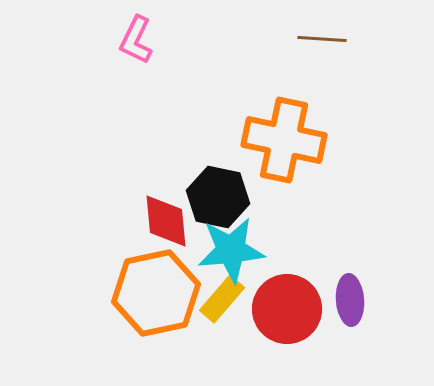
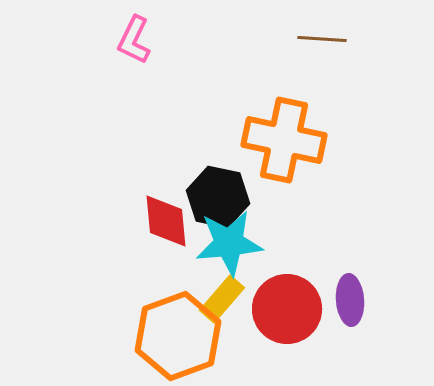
pink L-shape: moved 2 px left
cyan star: moved 2 px left, 7 px up
orange hexagon: moved 22 px right, 43 px down; rotated 8 degrees counterclockwise
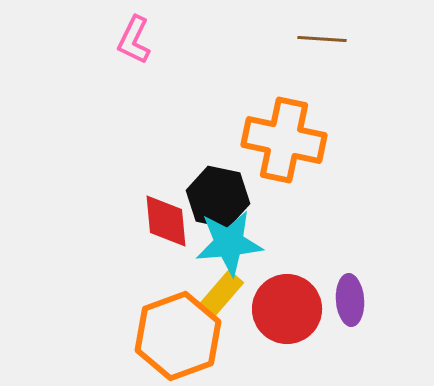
yellow rectangle: moved 1 px left, 5 px up
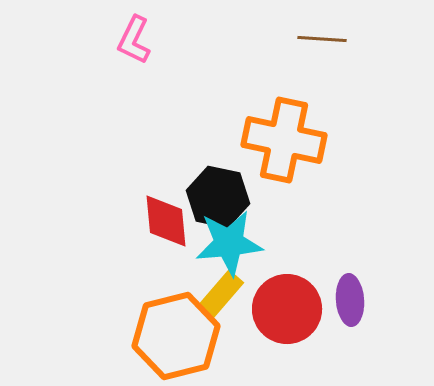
orange hexagon: moved 2 px left; rotated 6 degrees clockwise
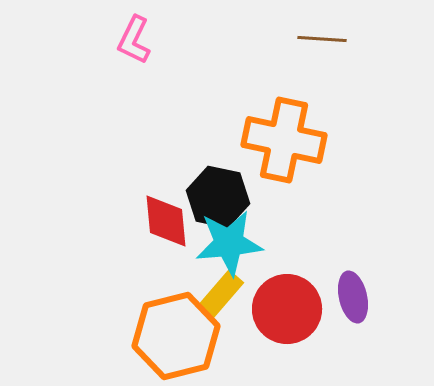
purple ellipse: moved 3 px right, 3 px up; rotated 9 degrees counterclockwise
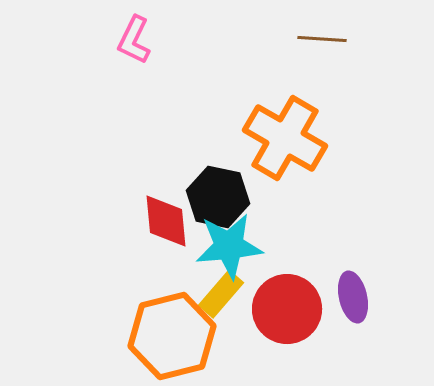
orange cross: moved 1 px right, 2 px up; rotated 18 degrees clockwise
cyan star: moved 3 px down
orange hexagon: moved 4 px left
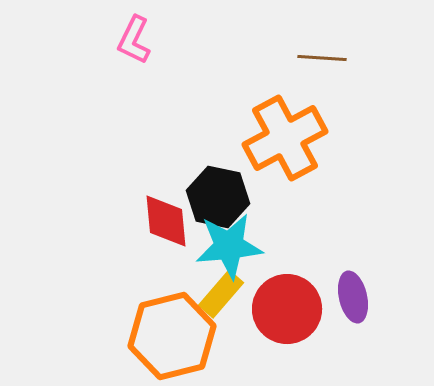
brown line: moved 19 px down
orange cross: rotated 32 degrees clockwise
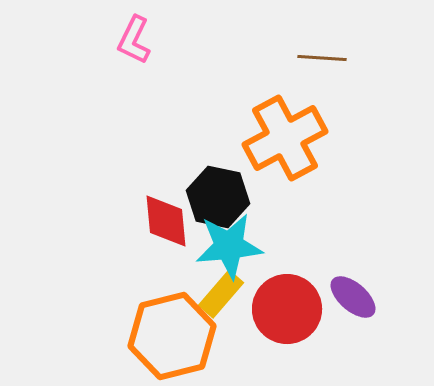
purple ellipse: rotated 36 degrees counterclockwise
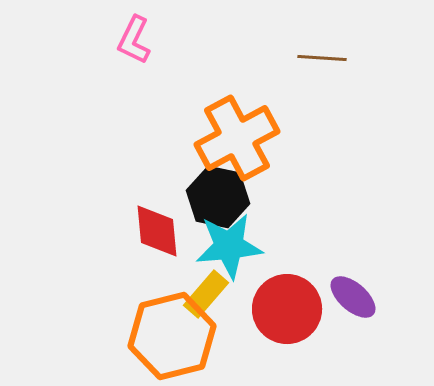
orange cross: moved 48 px left
red diamond: moved 9 px left, 10 px down
yellow rectangle: moved 15 px left
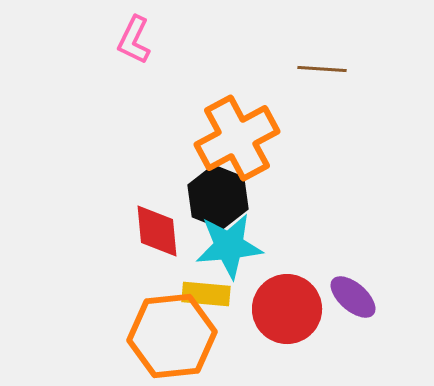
brown line: moved 11 px down
black hexagon: rotated 10 degrees clockwise
yellow rectangle: rotated 54 degrees clockwise
orange hexagon: rotated 8 degrees clockwise
